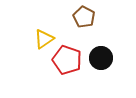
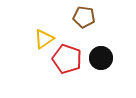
brown pentagon: rotated 20 degrees counterclockwise
red pentagon: moved 1 px up
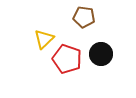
yellow triangle: rotated 10 degrees counterclockwise
black circle: moved 4 px up
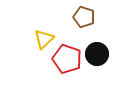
brown pentagon: rotated 10 degrees clockwise
black circle: moved 4 px left
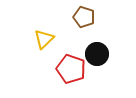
red pentagon: moved 4 px right, 10 px down
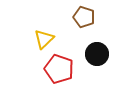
red pentagon: moved 12 px left
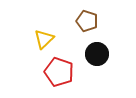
brown pentagon: moved 3 px right, 4 px down
red pentagon: moved 3 px down
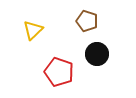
yellow triangle: moved 11 px left, 9 px up
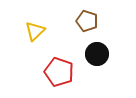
yellow triangle: moved 2 px right, 1 px down
